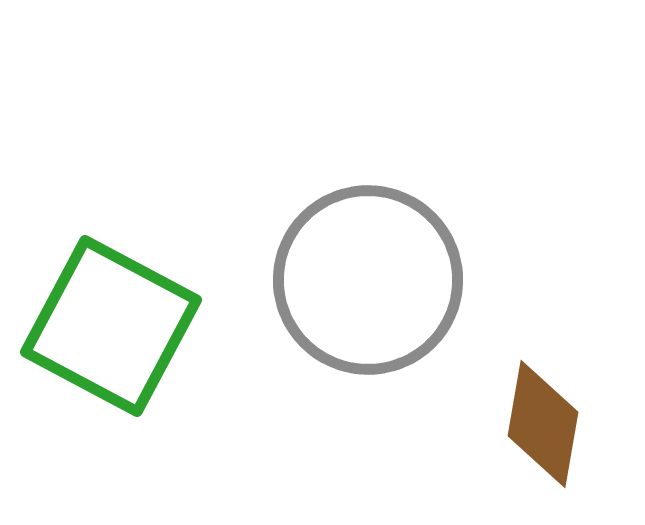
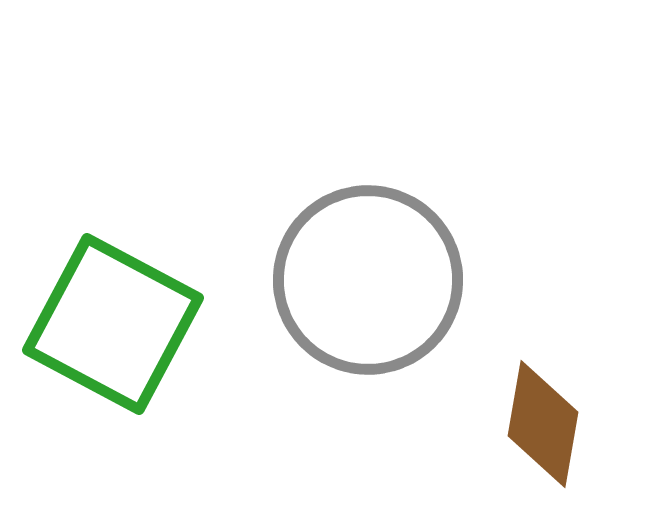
green square: moved 2 px right, 2 px up
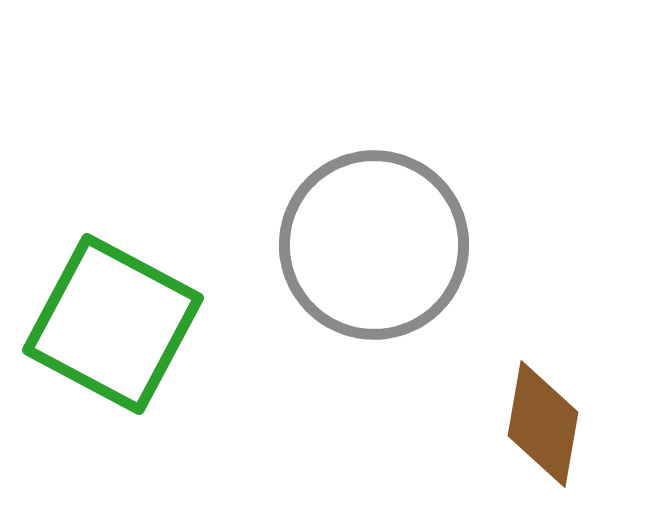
gray circle: moved 6 px right, 35 px up
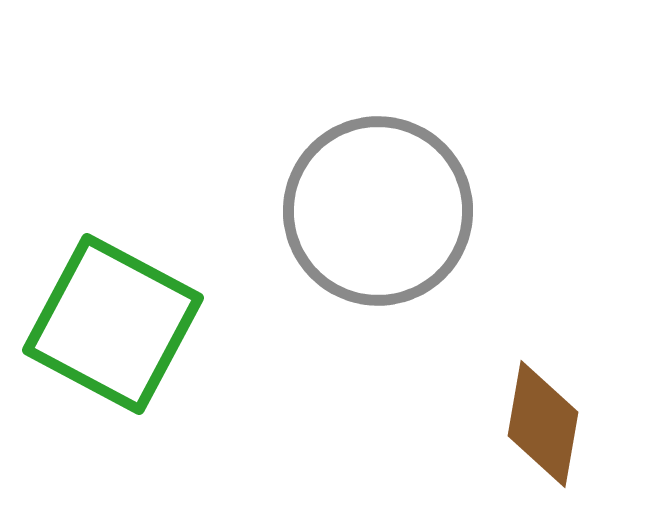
gray circle: moved 4 px right, 34 px up
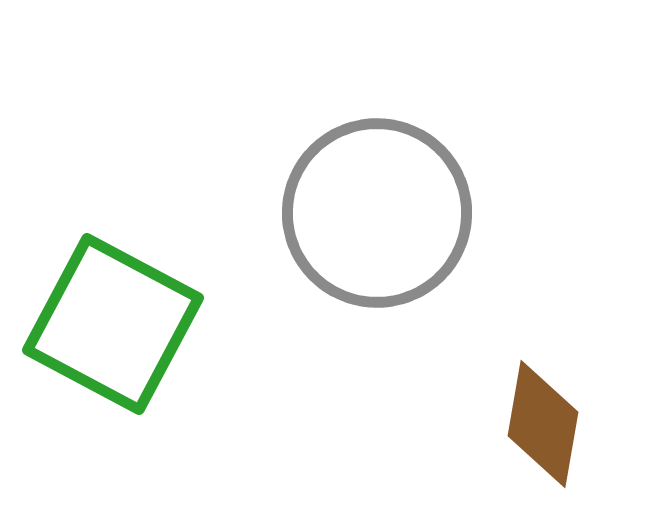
gray circle: moved 1 px left, 2 px down
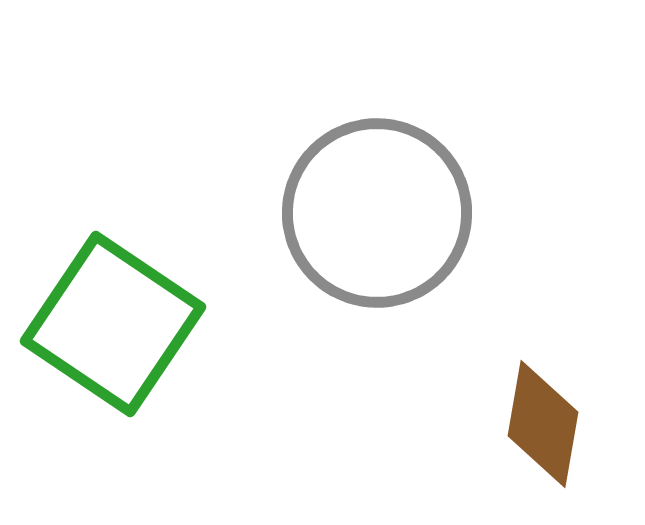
green square: rotated 6 degrees clockwise
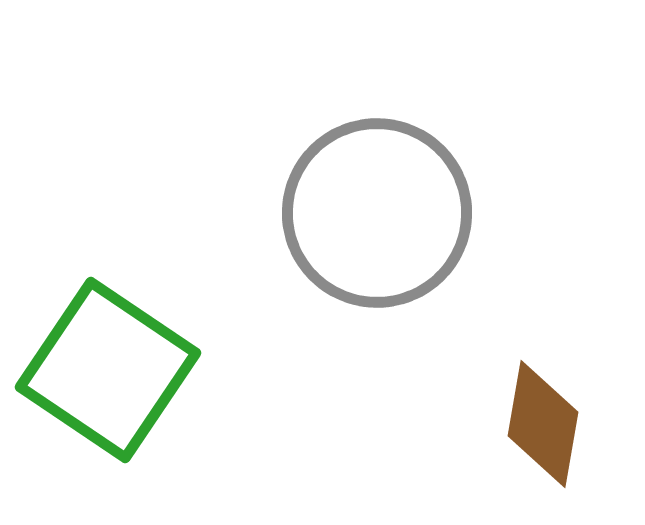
green square: moved 5 px left, 46 px down
